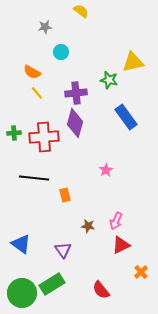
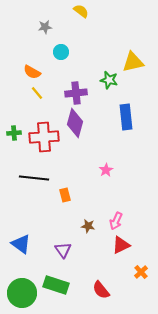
blue rectangle: rotated 30 degrees clockwise
green rectangle: moved 4 px right, 1 px down; rotated 50 degrees clockwise
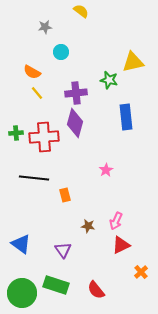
green cross: moved 2 px right
red semicircle: moved 5 px left
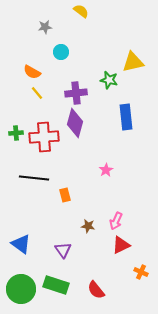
orange cross: rotated 24 degrees counterclockwise
green circle: moved 1 px left, 4 px up
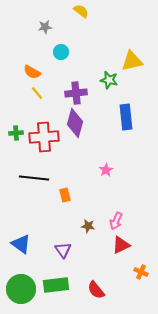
yellow triangle: moved 1 px left, 1 px up
green rectangle: rotated 25 degrees counterclockwise
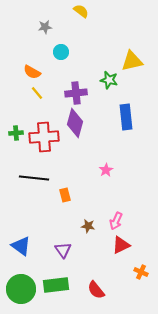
blue triangle: moved 2 px down
